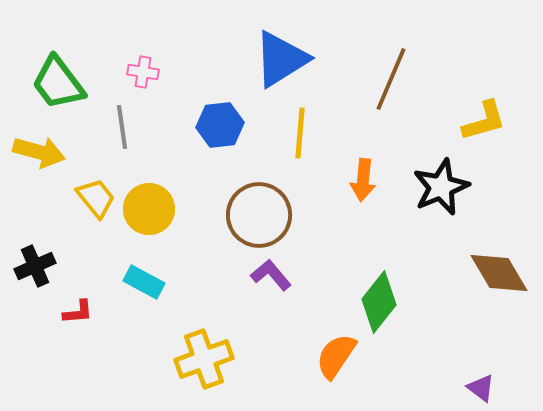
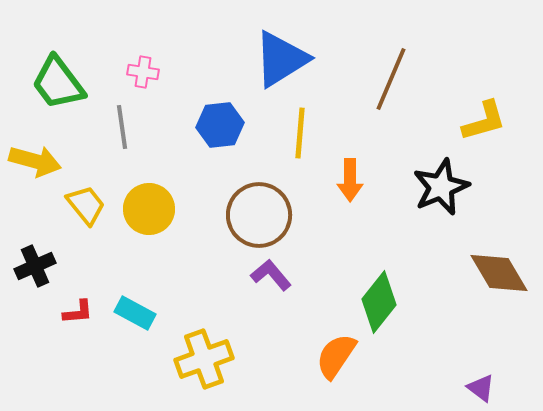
yellow arrow: moved 4 px left, 9 px down
orange arrow: moved 13 px left; rotated 6 degrees counterclockwise
yellow trapezoid: moved 10 px left, 7 px down
cyan rectangle: moved 9 px left, 31 px down
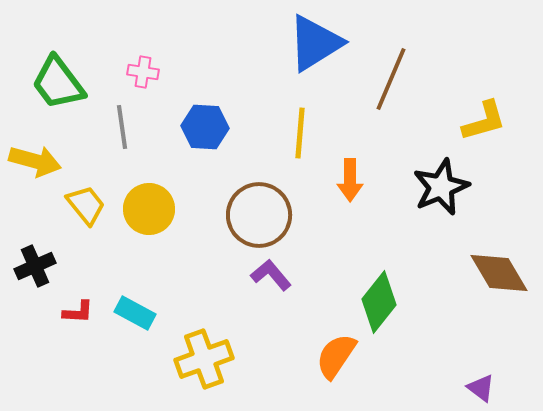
blue triangle: moved 34 px right, 16 px up
blue hexagon: moved 15 px left, 2 px down; rotated 9 degrees clockwise
red L-shape: rotated 8 degrees clockwise
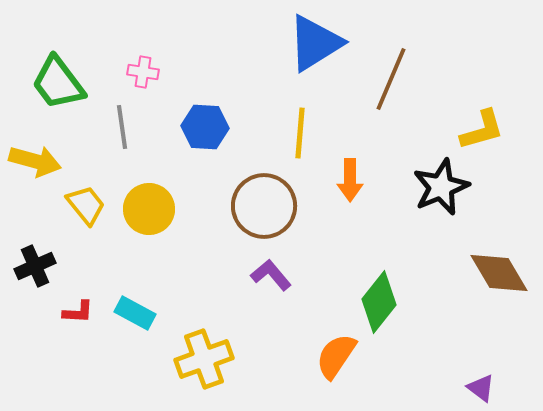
yellow L-shape: moved 2 px left, 9 px down
brown circle: moved 5 px right, 9 px up
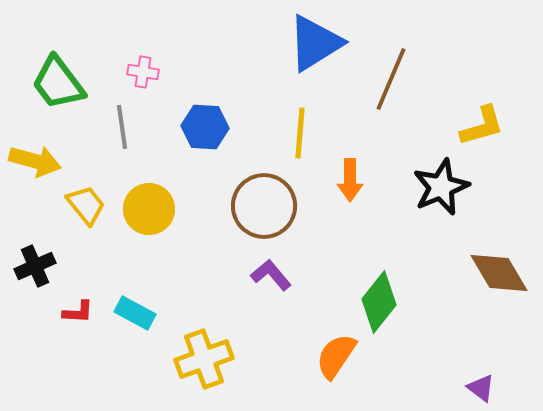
yellow L-shape: moved 4 px up
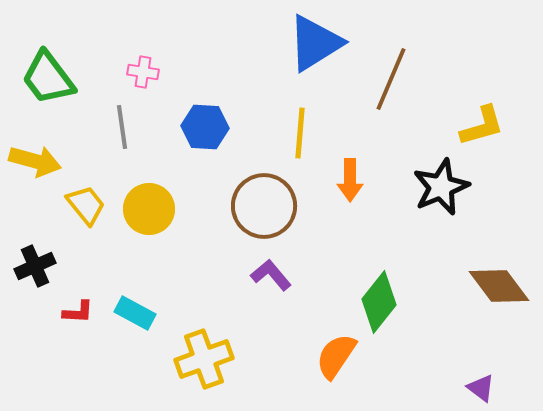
green trapezoid: moved 10 px left, 5 px up
brown diamond: moved 13 px down; rotated 6 degrees counterclockwise
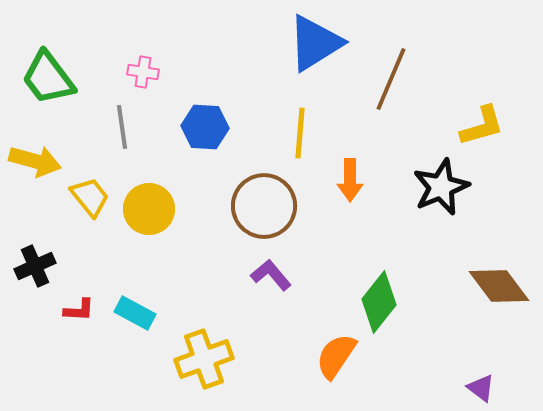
yellow trapezoid: moved 4 px right, 8 px up
red L-shape: moved 1 px right, 2 px up
